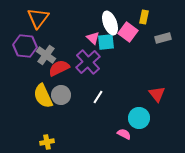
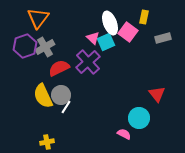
cyan square: rotated 18 degrees counterclockwise
purple hexagon: rotated 25 degrees counterclockwise
gray cross: moved 1 px left, 8 px up; rotated 24 degrees clockwise
white line: moved 32 px left, 10 px down
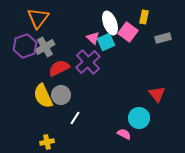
white line: moved 9 px right, 11 px down
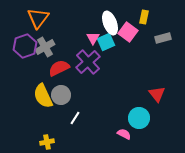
pink triangle: rotated 16 degrees clockwise
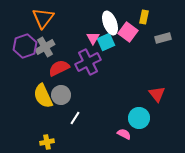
orange triangle: moved 5 px right
purple cross: rotated 15 degrees clockwise
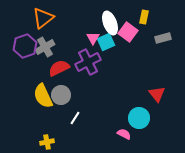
orange triangle: rotated 15 degrees clockwise
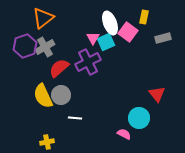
red semicircle: rotated 15 degrees counterclockwise
white line: rotated 64 degrees clockwise
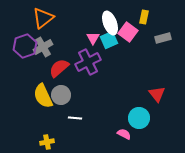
cyan square: moved 3 px right, 2 px up
gray cross: moved 2 px left
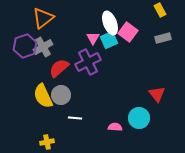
yellow rectangle: moved 16 px right, 7 px up; rotated 40 degrees counterclockwise
pink semicircle: moved 9 px left, 7 px up; rotated 24 degrees counterclockwise
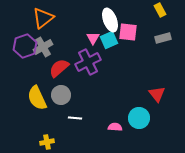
white ellipse: moved 3 px up
pink square: rotated 30 degrees counterclockwise
yellow semicircle: moved 6 px left, 2 px down
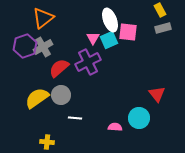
gray rectangle: moved 10 px up
yellow semicircle: rotated 80 degrees clockwise
yellow cross: rotated 16 degrees clockwise
